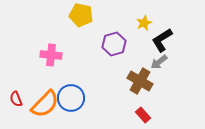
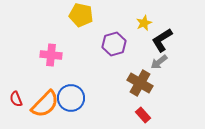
brown cross: moved 2 px down
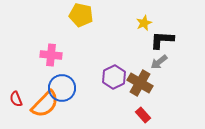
black L-shape: rotated 35 degrees clockwise
purple hexagon: moved 33 px down; rotated 10 degrees counterclockwise
blue circle: moved 9 px left, 10 px up
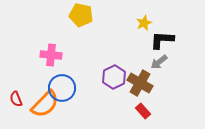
red rectangle: moved 4 px up
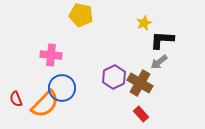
red rectangle: moved 2 px left, 3 px down
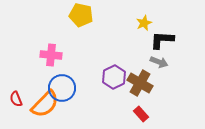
gray arrow: rotated 120 degrees counterclockwise
